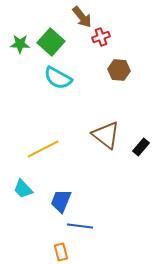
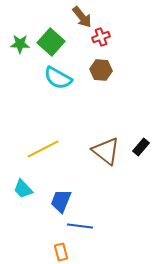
brown hexagon: moved 18 px left
brown triangle: moved 16 px down
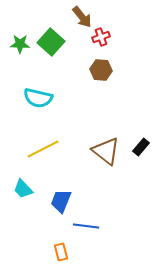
cyan semicircle: moved 20 px left, 20 px down; rotated 16 degrees counterclockwise
blue line: moved 6 px right
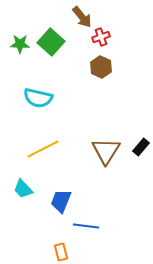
brown hexagon: moved 3 px up; rotated 20 degrees clockwise
brown triangle: rotated 24 degrees clockwise
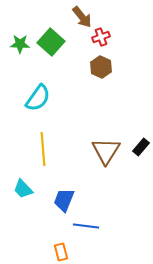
cyan semicircle: rotated 68 degrees counterclockwise
yellow line: rotated 68 degrees counterclockwise
blue trapezoid: moved 3 px right, 1 px up
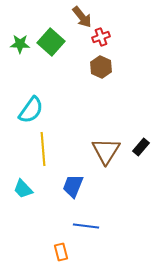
cyan semicircle: moved 7 px left, 12 px down
blue trapezoid: moved 9 px right, 14 px up
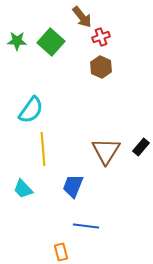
green star: moved 3 px left, 3 px up
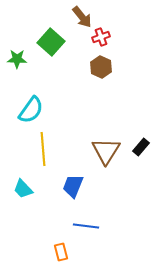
green star: moved 18 px down
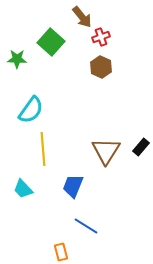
blue line: rotated 25 degrees clockwise
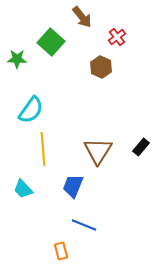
red cross: moved 16 px right; rotated 18 degrees counterclockwise
brown triangle: moved 8 px left
blue line: moved 2 px left, 1 px up; rotated 10 degrees counterclockwise
orange rectangle: moved 1 px up
